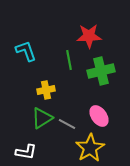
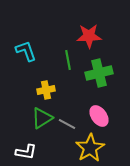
green line: moved 1 px left
green cross: moved 2 px left, 2 px down
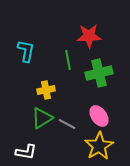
cyan L-shape: rotated 30 degrees clockwise
yellow star: moved 9 px right, 2 px up
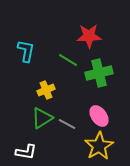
green line: rotated 48 degrees counterclockwise
yellow cross: rotated 12 degrees counterclockwise
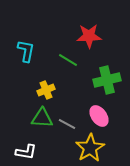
green cross: moved 8 px right, 7 px down
green triangle: rotated 35 degrees clockwise
yellow star: moved 9 px left, 2 px down
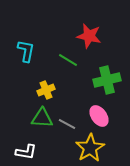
red star: rotated 15 degrees clockwise
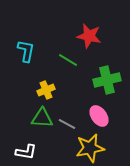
yellow star: rotated 20 degrees clockwise
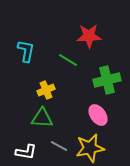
red star: rotated 15 degrees counterclockwise
pink ellipse: moved 1 px left, 1 px up
gray line: moved 8 px left, 22 px down
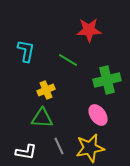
red star: moved 6 px up
gray line: rotated 36 degrees clockwise
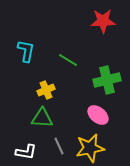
red star: moved 14 px right, 9 px up
pink ellipse: rotated 15 degrees counterclockwise
